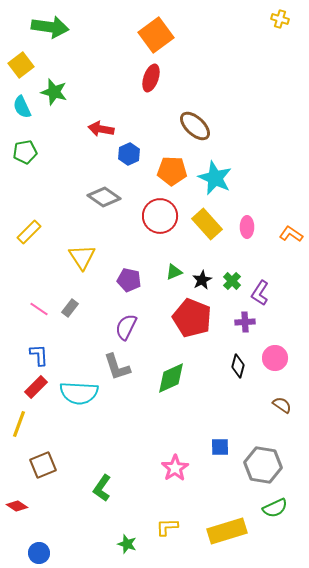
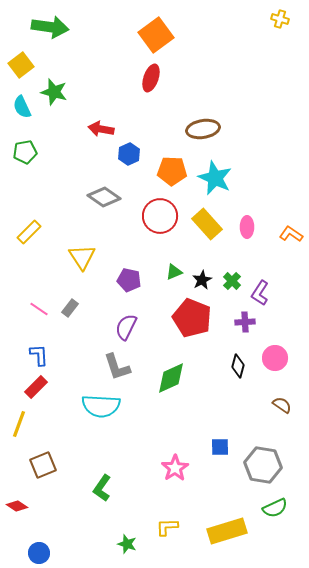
brown ellipse at (195, 126): moved 8 px right, 3 px down; rotated 52 degrees counterclockwise
cyan semicircle at (79, 393): moved 22 px right, 13 px down
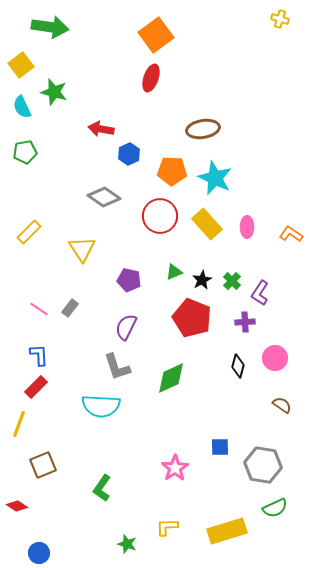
yellow triangle at (82, 257): moved 8 px up
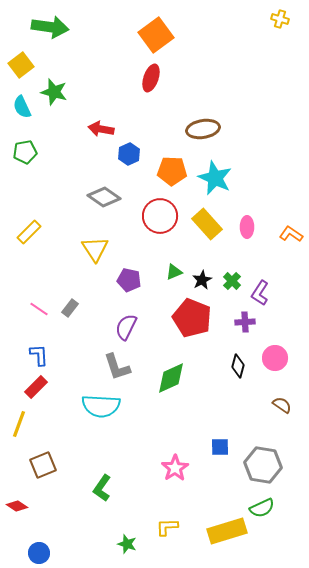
yellow triangle at (82, 249): moved 13 px right
green semicircle at (275, 508): moved 13 px left
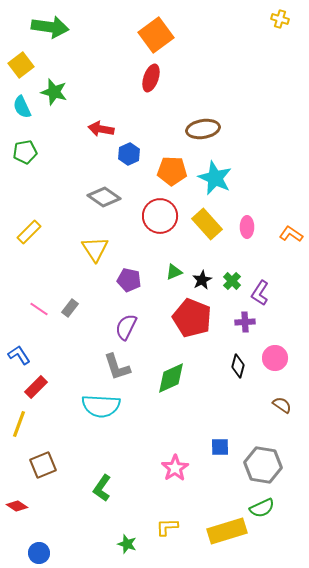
blue L-shape at (39, 355): moved 20 px left; rotated 30 degrees counterclockwise
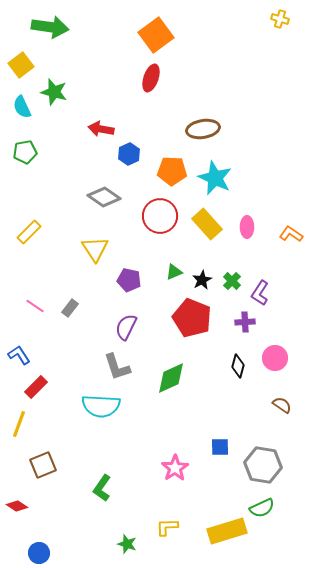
pink line at (39, 309): moved 4 px left, 3 px up
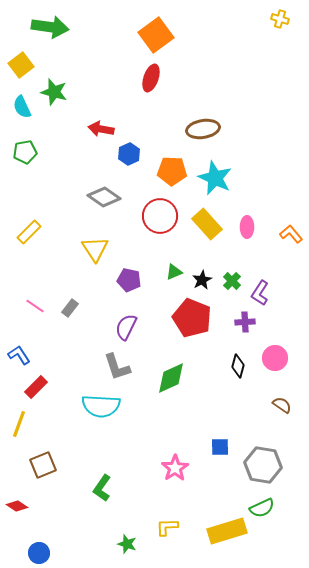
orange L-shape at (291, 234): rotated 15 degrees clockwise
